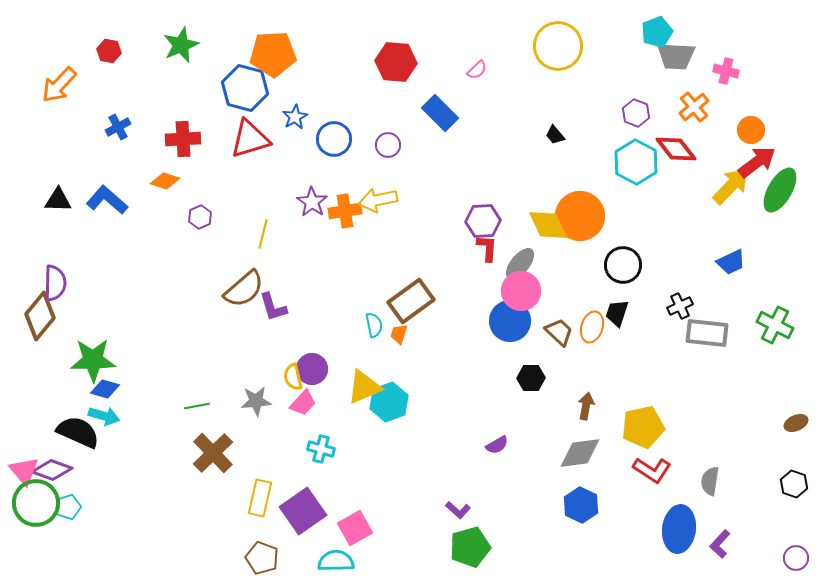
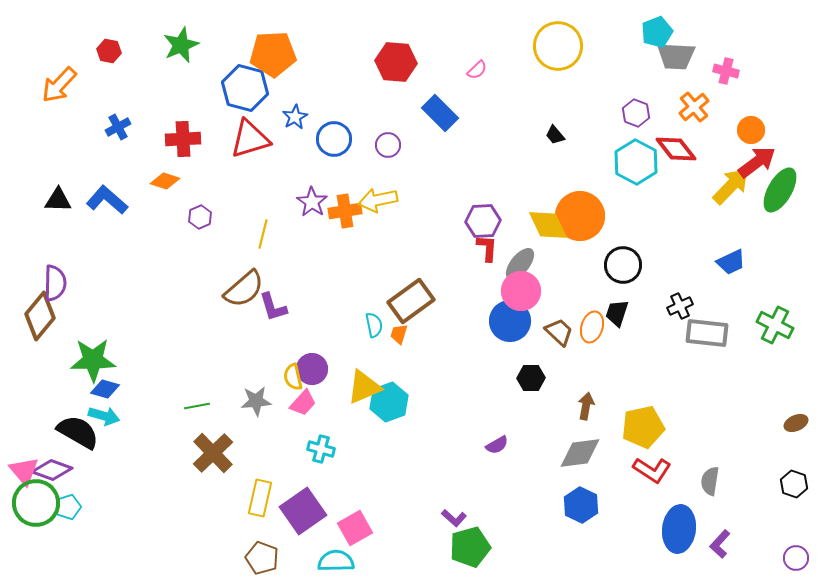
black semicircle at (78, 432): rotated 6 degrees clockwise
purple L-shape at (458, 510): moved 4 px left, 8 px down
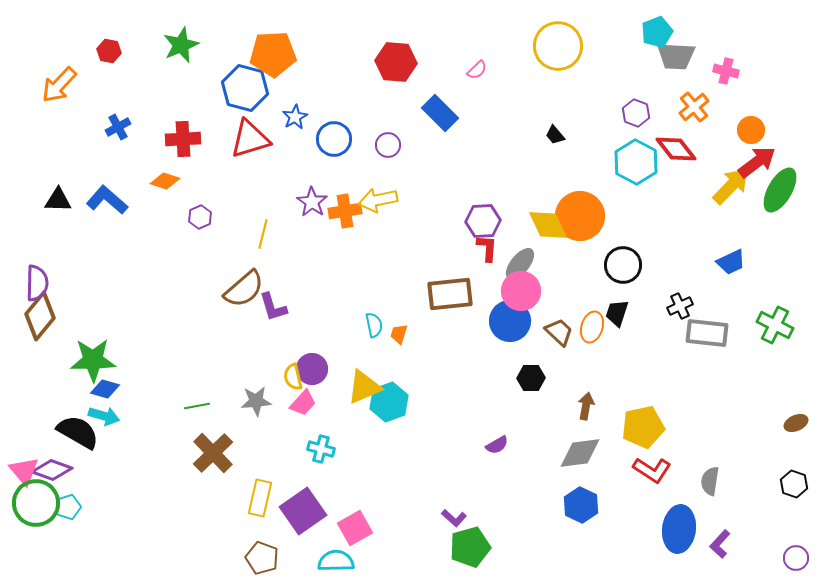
purple semicircle at (55, 283): moved 18 px left
brown rectangle at (411, 301): moved 39 px right, 7 px up; rotated 30 degrees clockwise
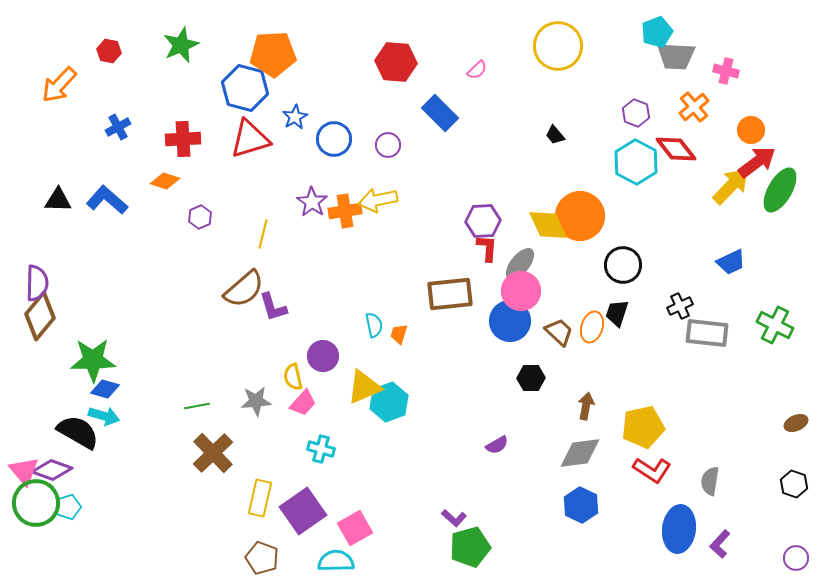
purple circle at (312, 369): moved 11 px right, 13 px up
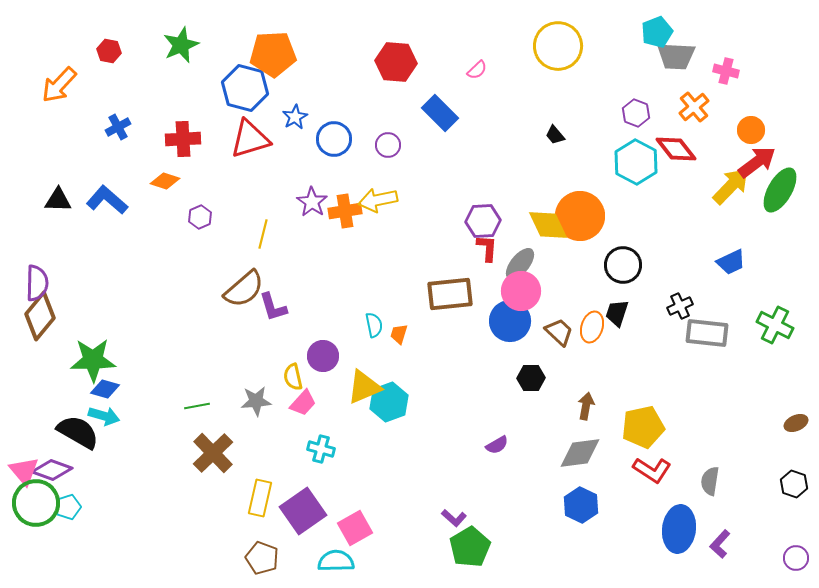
green pentagon at (470, 547): rotated 15 degrees counterclockwise
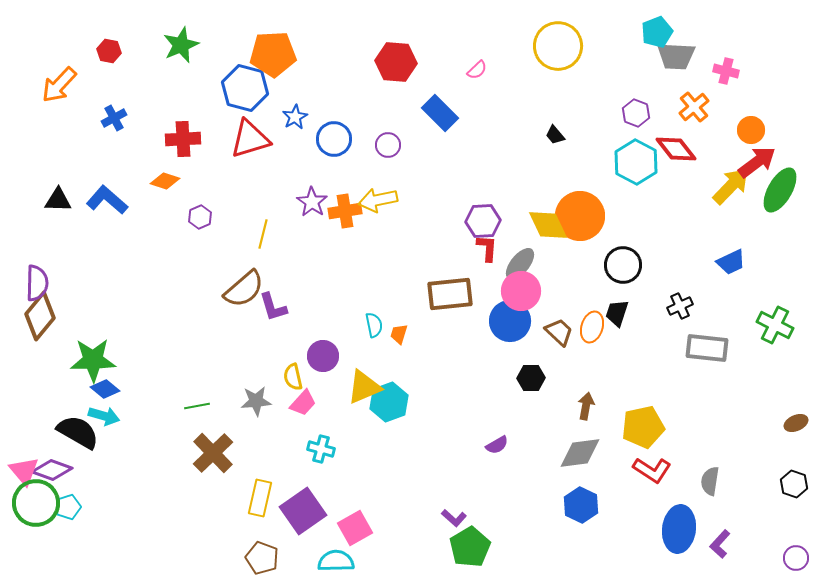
blue cross at (118, 127): moved 4 px left, 9 px up
gray rectangle at (707, 333): moved 15 px down
blue diamond at (105, 389): rotated 24 degrees clockwise
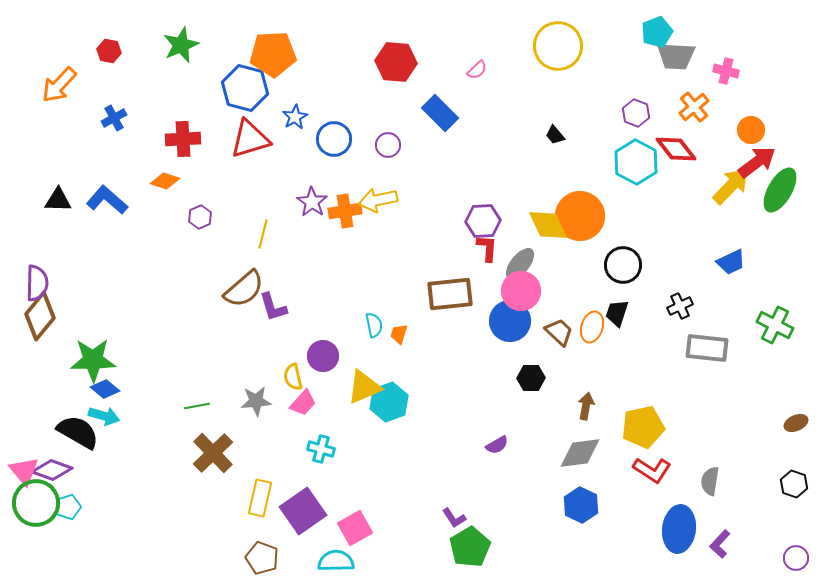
purple L-shape at (454, 518): rotated 15 degrees clockwise
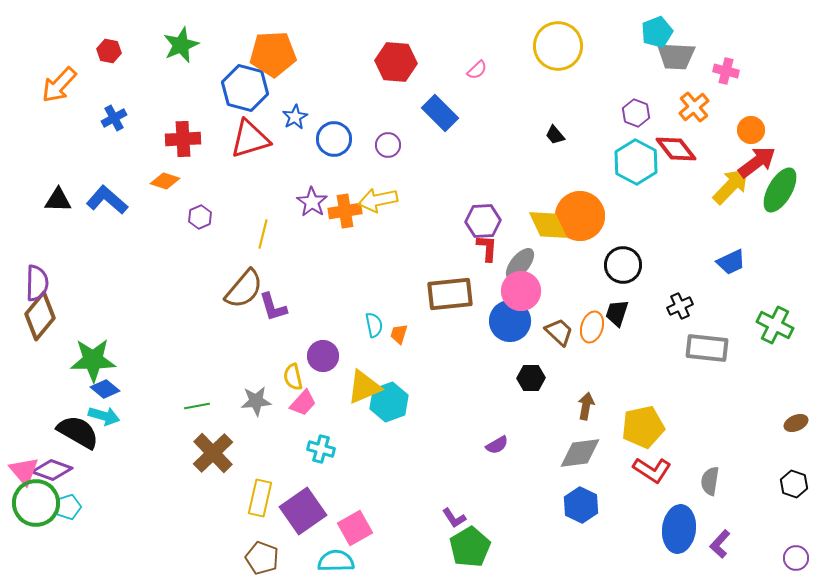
brown semicircle at (244, 289): rotated 9 degrees counterclockwise
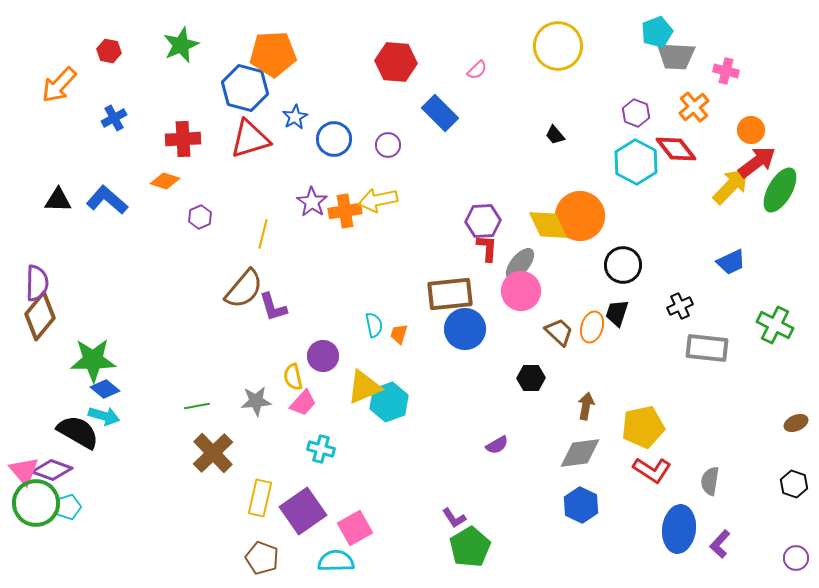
blue circle at (510, 321): moved 45 px left, 8 px down
